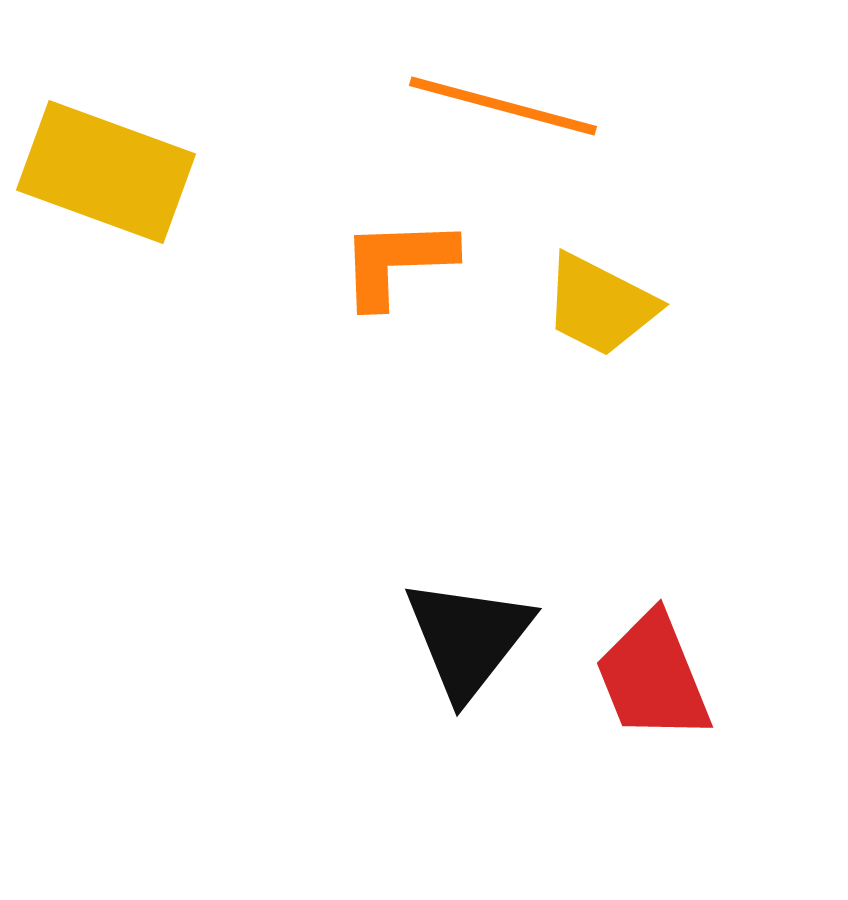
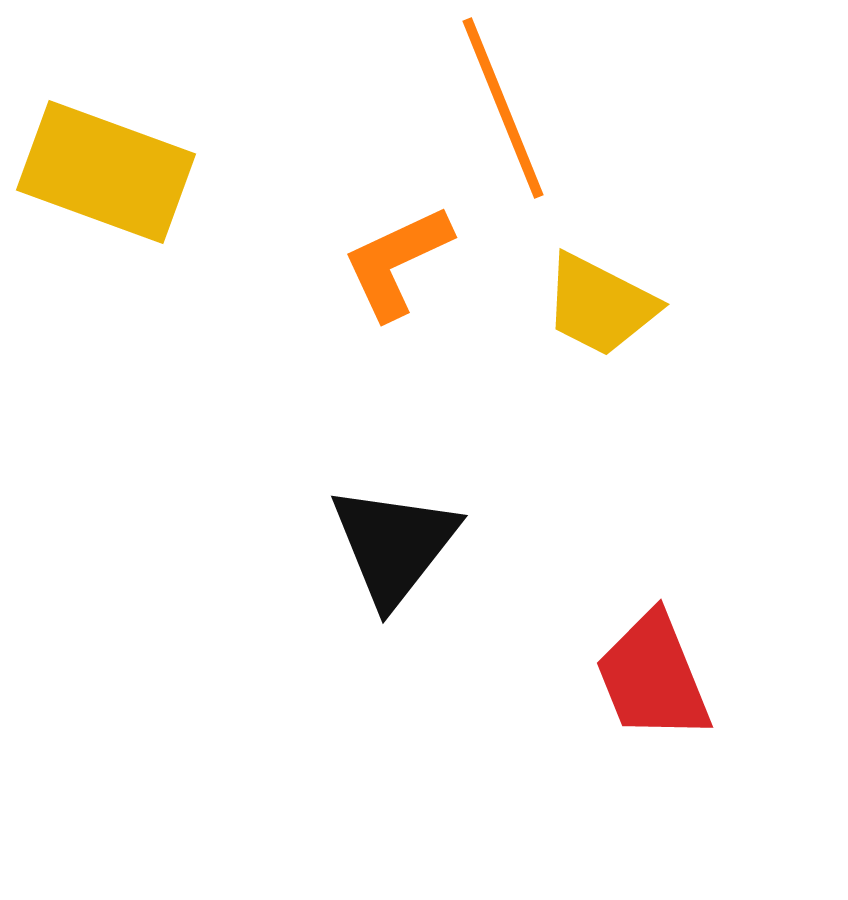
orange line: moved 2 px down; rotated 53 degrees clockwise
orange L-shape: rotated 23 degrees counterclockwise
black triangle: moved 74 px left, 93 px up
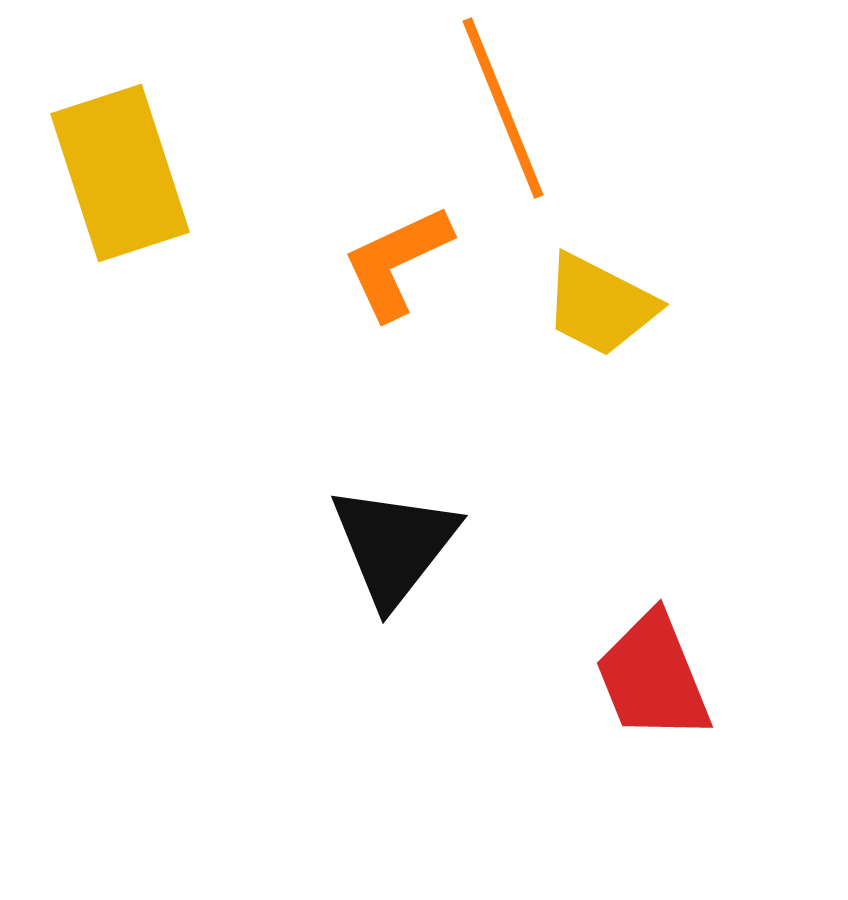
yellow rectangle: moved 14 px right, 1 px down; rotated 52 degrees clockwise
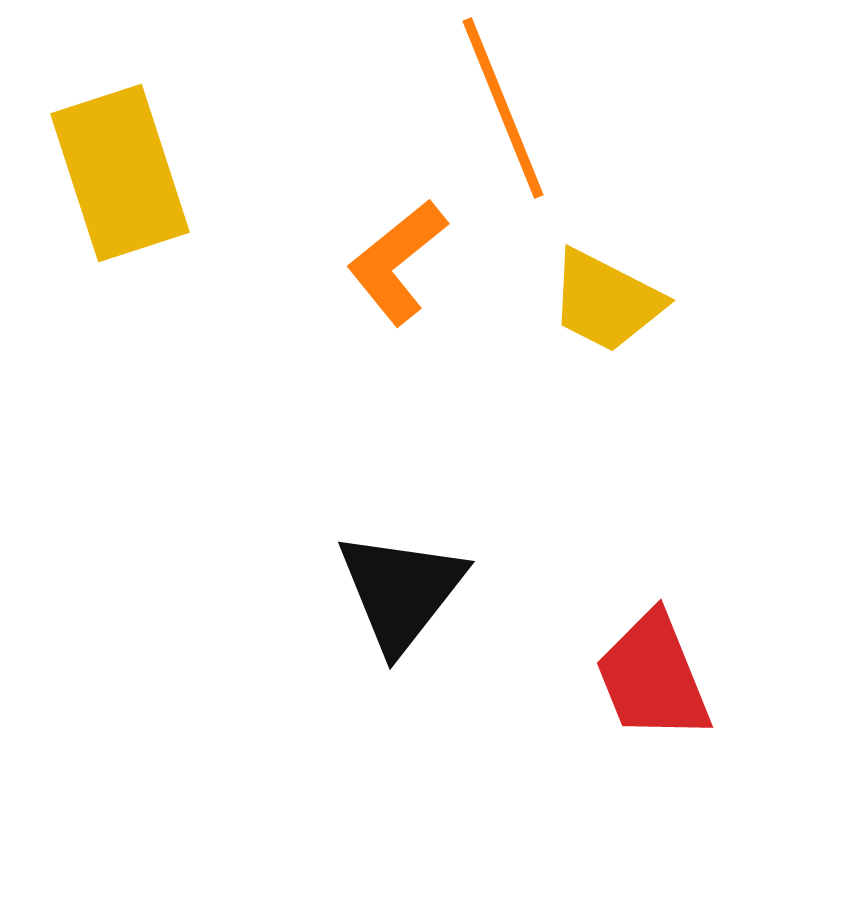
orange L-shape: rotated 14 degrees counterclockwise
yellow trapezoid: moved 6 px right, 4 px up
black triangle: moved 7 px right, 46 px down
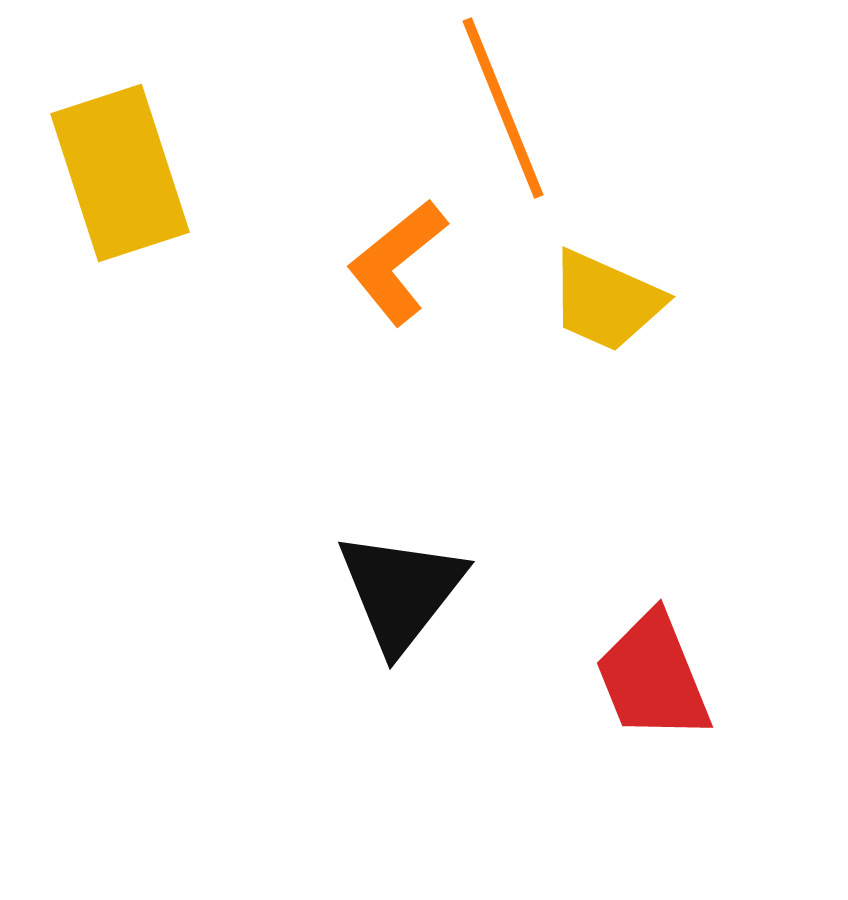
yellow trapezoid: rotated 3 degrees counterclockwise
